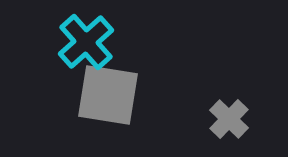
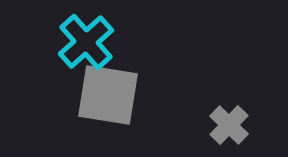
gray cross: moved 6 px down
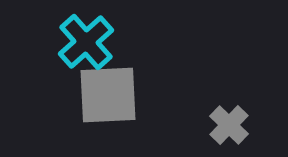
gray square: rotated 12 degrees counterclockwise
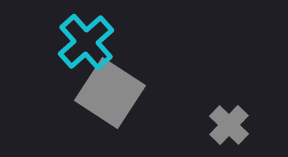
gray square: moved 2 px right, 2 px up; rotated 36 degrees clockwise
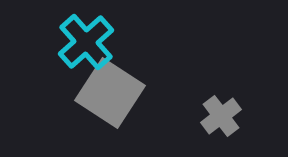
gray cross: moved 8 px left, 9 px up; rotated 9 degrees clockwise
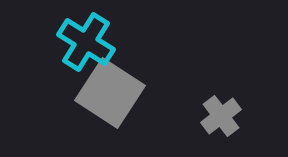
cyan cross: rotated 16 degrees counterclockwise
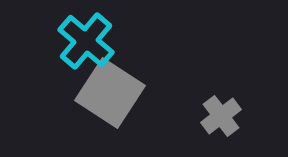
cyan cross: moved 1 px up; rotated 8 degrees clockwise
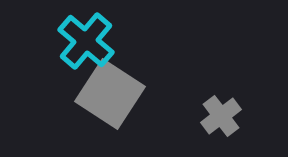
gray square: moved 1 px down
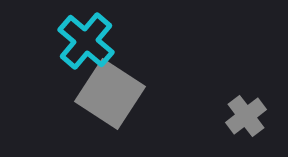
gray cross: moved 25 px right
